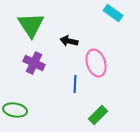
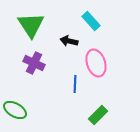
cyan rectangle: moved 22 px left, 8 px down; rotated 12 degrees clockwise
green ellipse: rotated 20 degrees clockwise
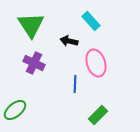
green ellipse: rotated 70 degrees counterclockwise
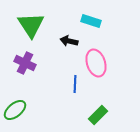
cyan rectangle: rotated 30 degrees counterclockwise
purple cross: moved 9 px left
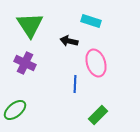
green triangle: moved 1 px left
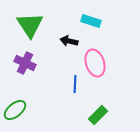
pink ellipse: moved 1 px left
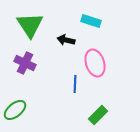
black arrow: moved 3 px left, 1 px up
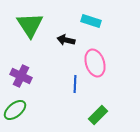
purple cross: moved 4 px left, 13 px down
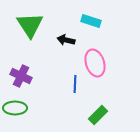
green ellipse: moved 2 px up; rotated 40 degrees clockwise
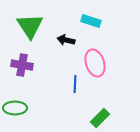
green triangle: moved 1 px down
purple cross: moved 1 px right, 11 px up; rotated 15 degrees counterclockwise
green rectangle: moved 2 px right, 3 px down
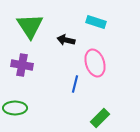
cyan rectangle: moved 5 px right, 1 px down
blue line: rotated 12 degrees clockwise
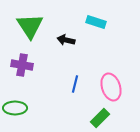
pink ellipse: moved 16 px right, 24 px down
